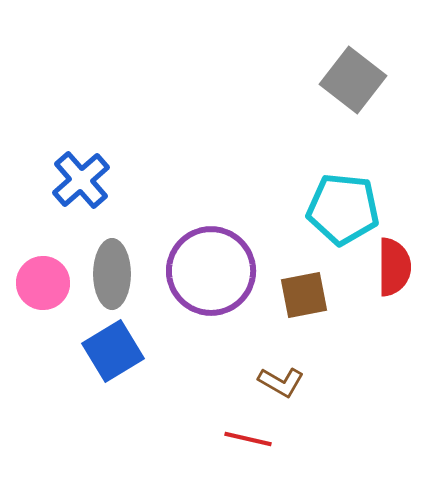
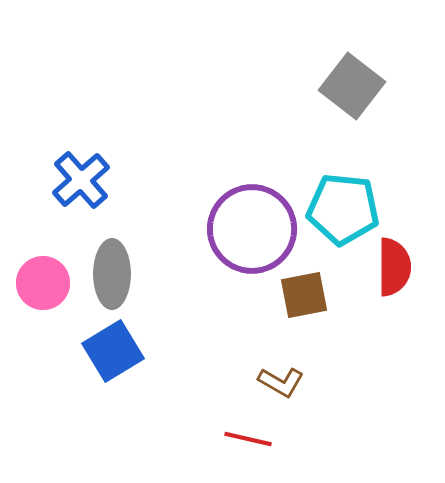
gray square: moved 1 px left, 6 px down
purple circle: moved 41 px right, 42 px up
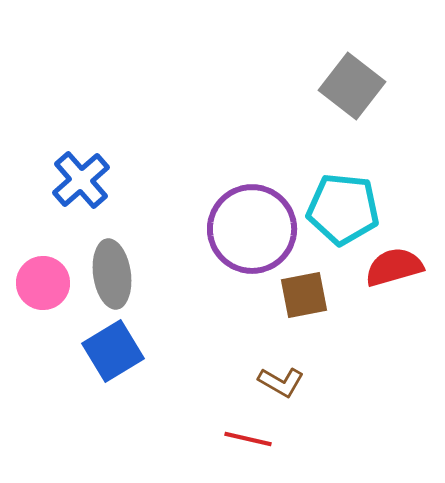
red semicircle: rotated 106 degrees counterclockwise
gray ellipse: rotated 8 degrees counterclockwise
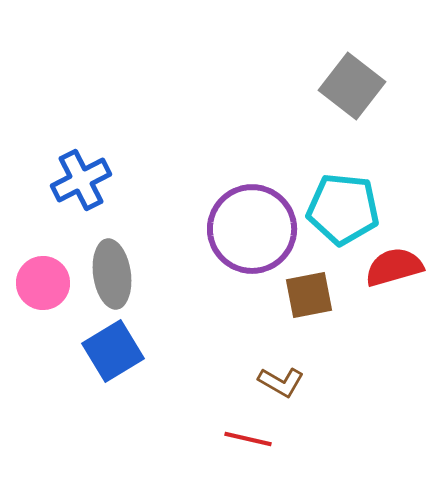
blue cross: rotated 14 degrees clockwise
brown square: moved 5 px right
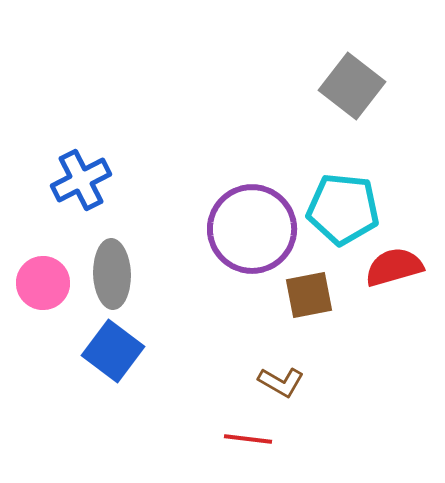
gray ellipse: rotated 6 degrees clockwise
blue square: rotated 22 degrees counterclockwise
red line: rotated 6 degrees counterclockwise
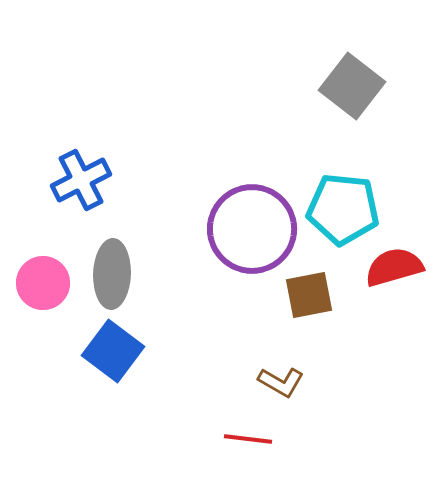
gray ellipse: rotated 4 degrees clockwise
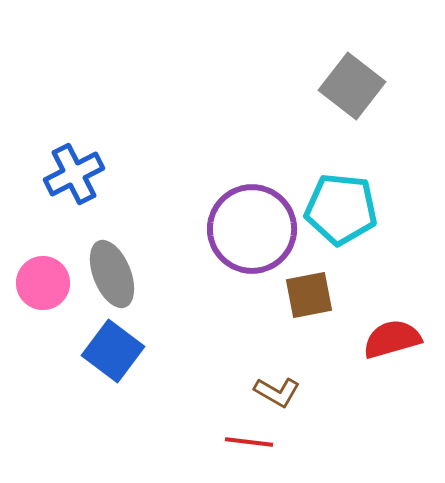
blue cross: moved 7 px left, 6 px up
cyan pentagon: moved 2 px left
red semicircle: moved 2 px left, 72 px down
gray ellipse: rotated 24 degrees counterclockwise
brown L-shape: moved 4 px left, 10 px down
red line: moved 1 px right, 3 px down
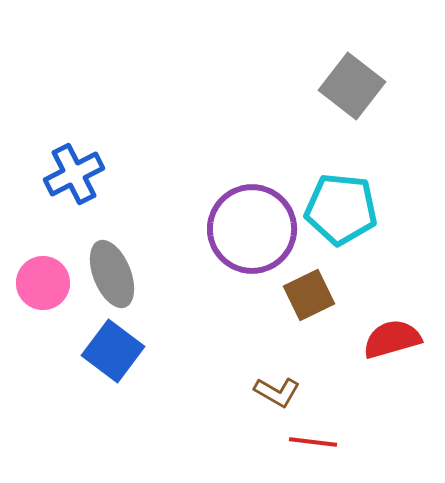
brown square: rotated 15 degrees counterclockwise
red line: moved 64 px right
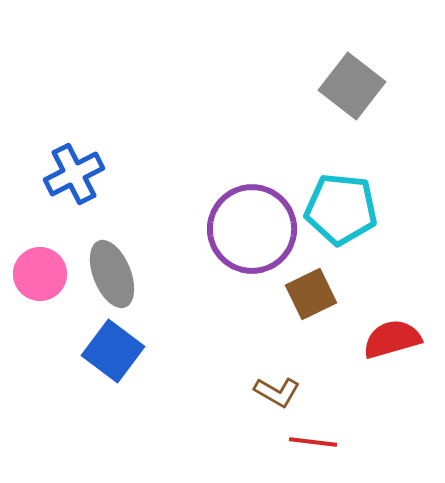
pink circle: moved 3 px left, 9 px up
brown square: moved 2 px right, 1 px up
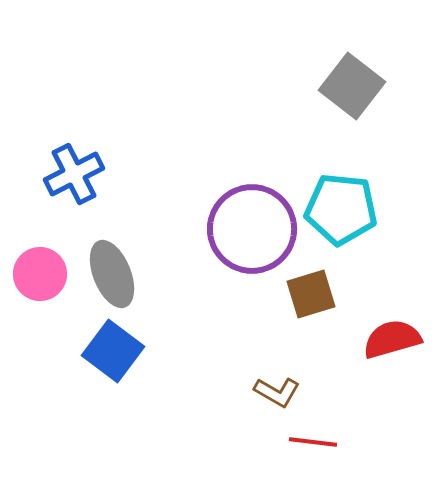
brown square: rotated 9 degrees clockwise
